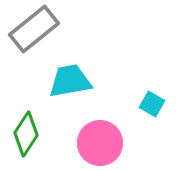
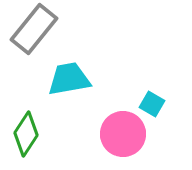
gray rectangle: rotated 12 degrees counterclockwise
cyan trapezoid: moved 1 px left, 2 px up
pink circle: moved 23 px right, 9 px up
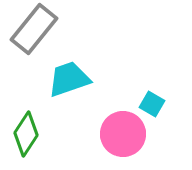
cyan trapezoid: rotated 9 degrees counterclockwise
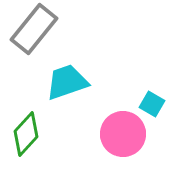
cyan trapezoid: moved 2 px left, 3 px down
green diamond: rotated 9 degrees clockwise
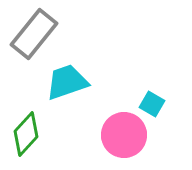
gray rectangle: moved 5 px down
pink circle: moved 1 px right, 1 px down
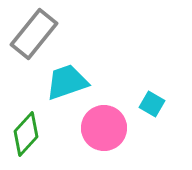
pink circle: moved 20 px left, 7 px up
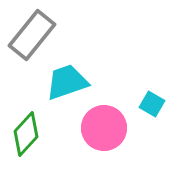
gray rectangle: moved 2 px left, 1 px down
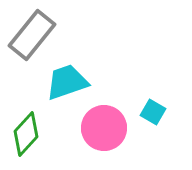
cyan square: moved 1 px right, 8 px down
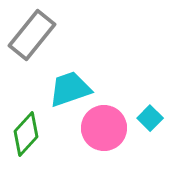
cyan trapezoid: moved 3 px right, 7 px down
cyan square: moved 3 px left, 6 px down; rotated 15 degrees clockwise
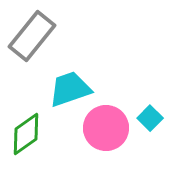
gray rectangle: moved 1 px down
pink circle: moved 2 px right
green diamond: rotated 12 degrees clockwise
